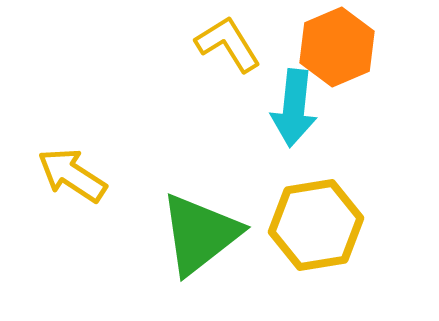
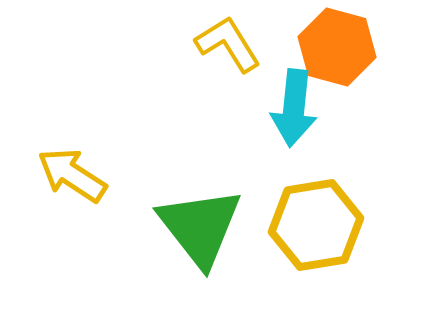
orange hexagon: rotated 22 degrees counterclockwise
green triangle: moved 7 px up; rotated 30 degrees counterclockwise
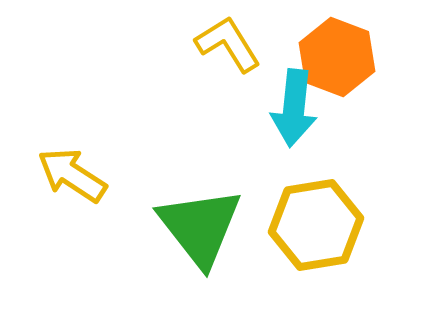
orange hexagon: moved 10 px down; rotated 6 degrees clockwise
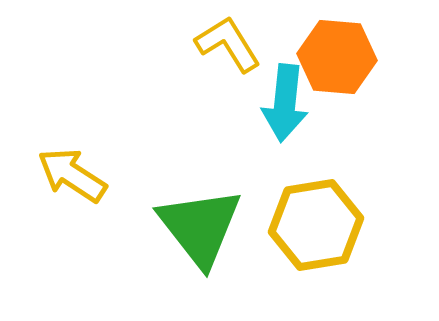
orange hexagon: rotated 16 degrees counterclockwise
cyan arrow: moved 9 px left, 5 px up
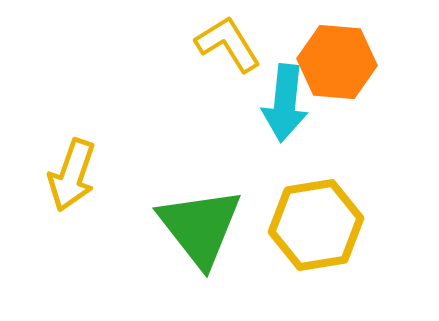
orange hexagon: moved 5 px down
yellow arrow: rotated 104 degrees counterclockwise
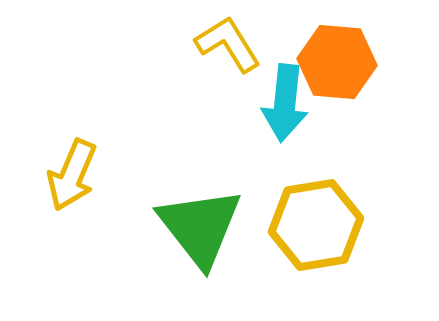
yellow arrow: rotated 4 degrees clockwise
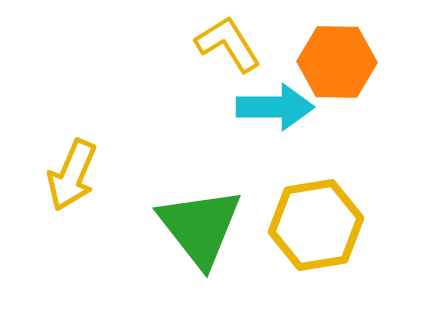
orange hexagon: rotated 4 degrees counterclockwise
cyan arrow: moved 10 px left, 4 px down; rotated 96 degrees counterclockwise
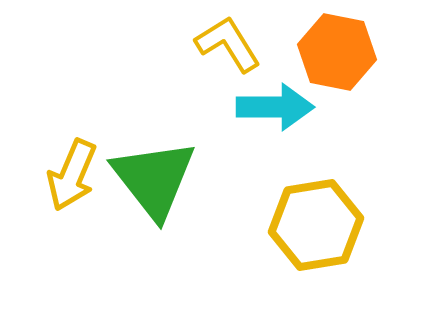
orange hexagon: moved 10 px up; rotated 10 degrees clockwise
green triangle: moved 46 px left, 48 px up
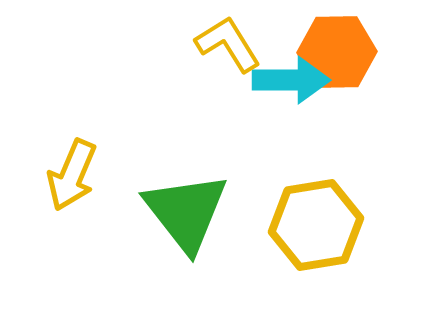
orange hexagon: rotated 12 degrees counterclockwise
cyan arrow: moved 16 px right, 27 px up
green triangle: moved 32 px right, 33 px down
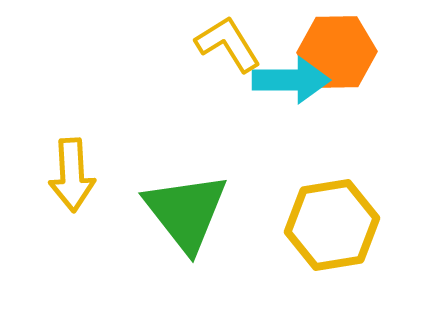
yellow arrow: rotated 26 degrees counterclockwise
yellow hexagon: moved 16 px right
